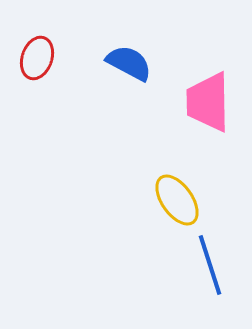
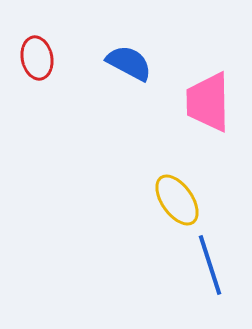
red ellipse: rotated 30 degrees counterclockwise
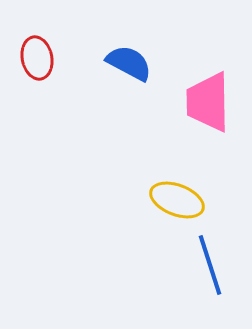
yellow ellipse: rotated 34 degrees counterclockwise
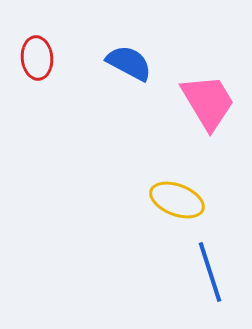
red ellipse: rotated 6 degrees clockwise
pink trapezoid: rotated 150 degrees clockwise
blue line: moved 7 px down
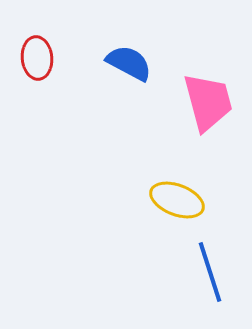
pink trapezoid: rotated 16 degrees clockwise
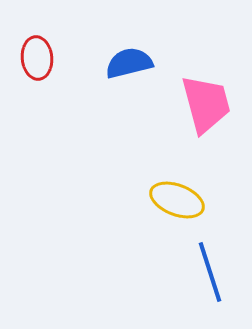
blue semicircle: rotated 42 degrees counterclockwise
pink trapezoid: moved 2 px left, 2 px down
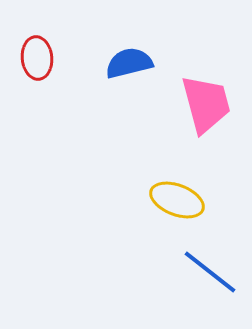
blue line: rotated 34 degrees counterclockwise
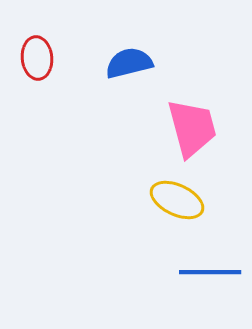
pink trapezoid: moved 14 px left, 24 px down
yellow ellipse: rotated 4 degrees clockwise
blue line: rotated 38 degrees counterclockwise
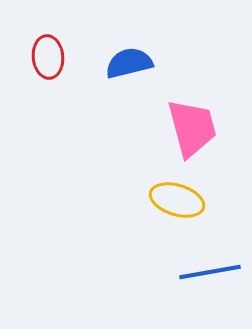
red ellipse: moved 11 px right, 1 px up
yellow ellipse: rotated 8 degrees counterclockwise
blue line: rotated 10 degrees counterclockwise
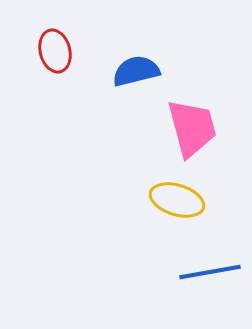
red ellipse: moved 7 px right, 6 px up; rotated 9 degrees counterclockwise
blue semicircle: moved 7 px right, 8 px down
